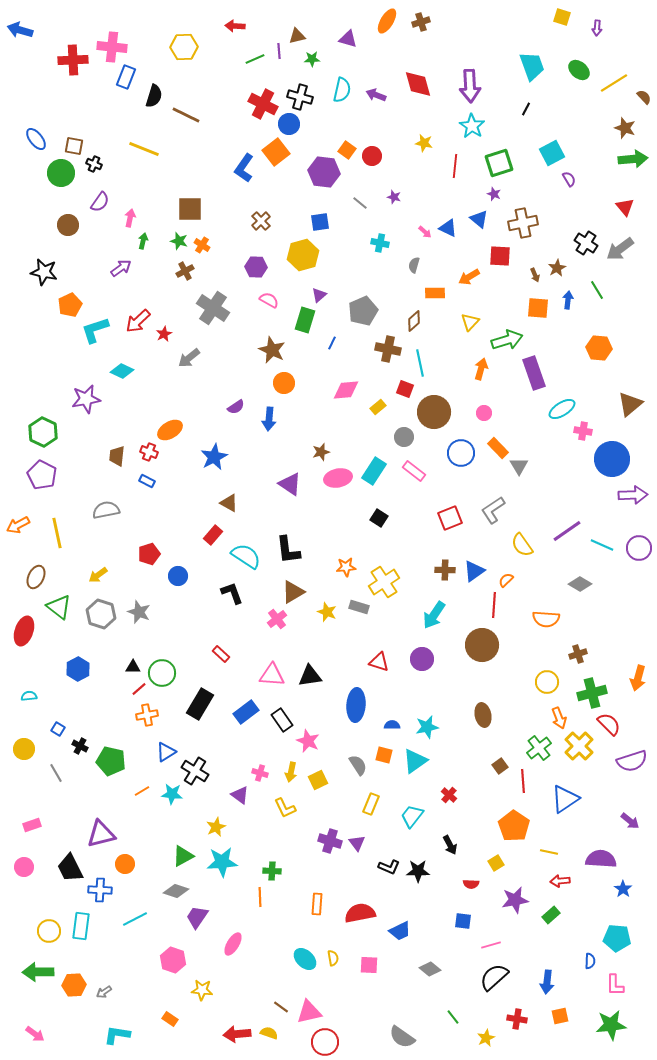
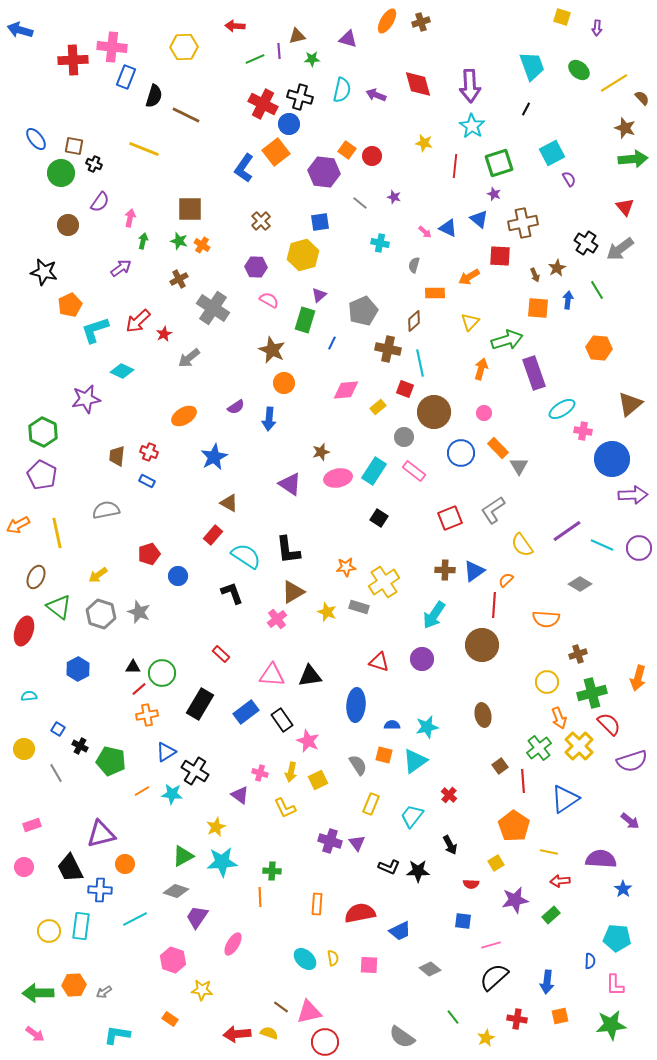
brown semicircle at (644, 97): moved 2 px left, 1 px down
brown cross at (185, 271): moved 6 px left, 8 px down
orange ellipse at (170, 430): moved 14 px right, 14 px up
green arrow at (38, 972): moved 21 px down
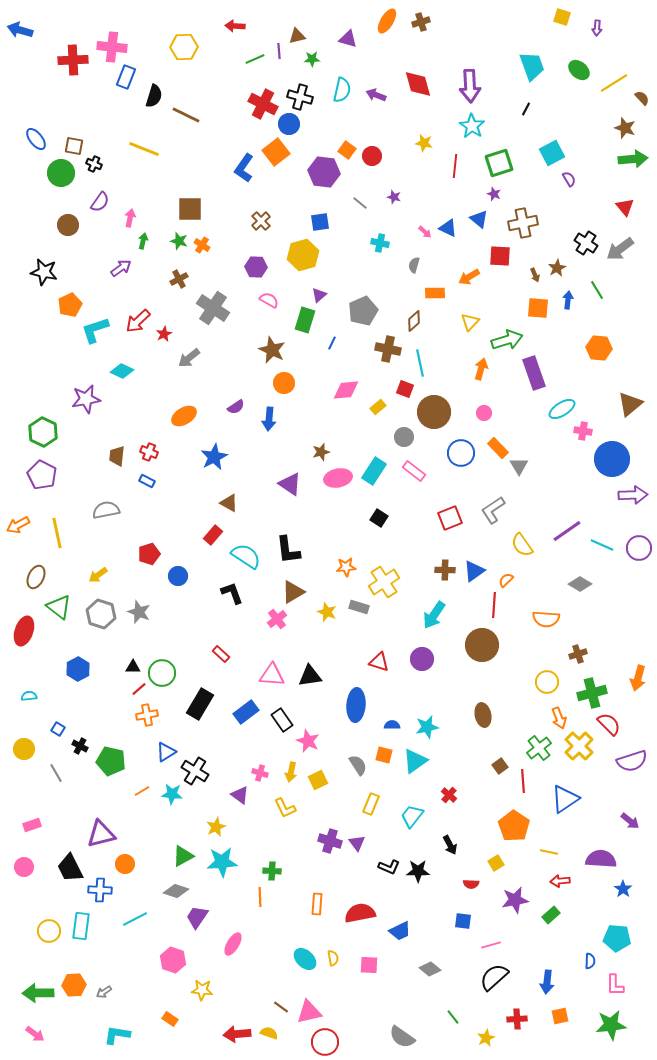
red cross at (517, 1019): rotated 12 degrees counterclockwise
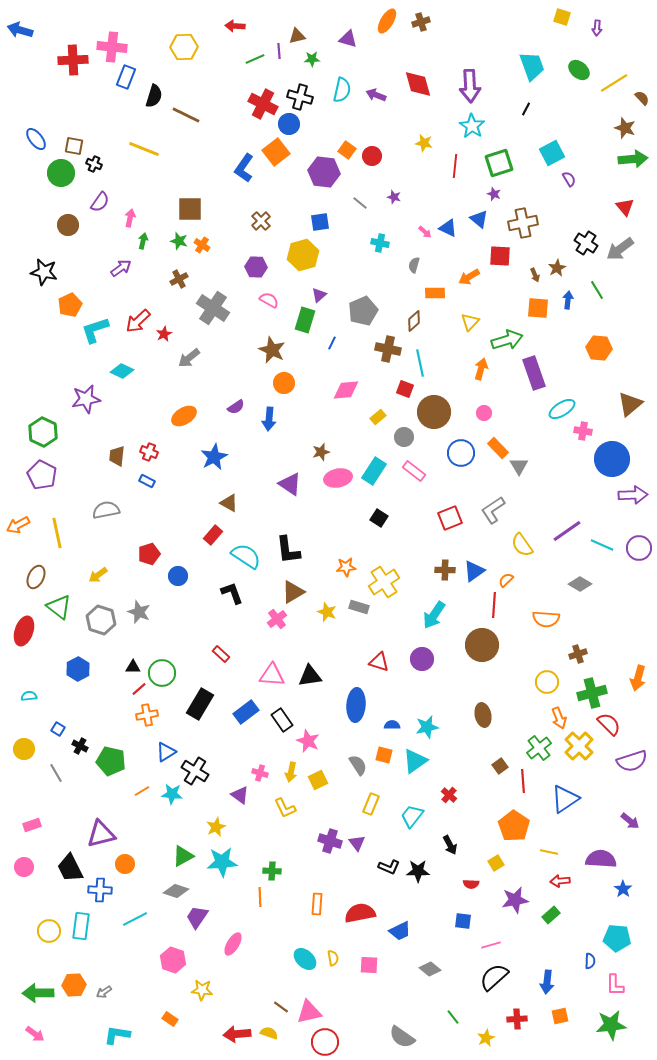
yellow rectangle at (378, 407): moved 10 px down
gray hexagon at (101, 614): moved 6 px down
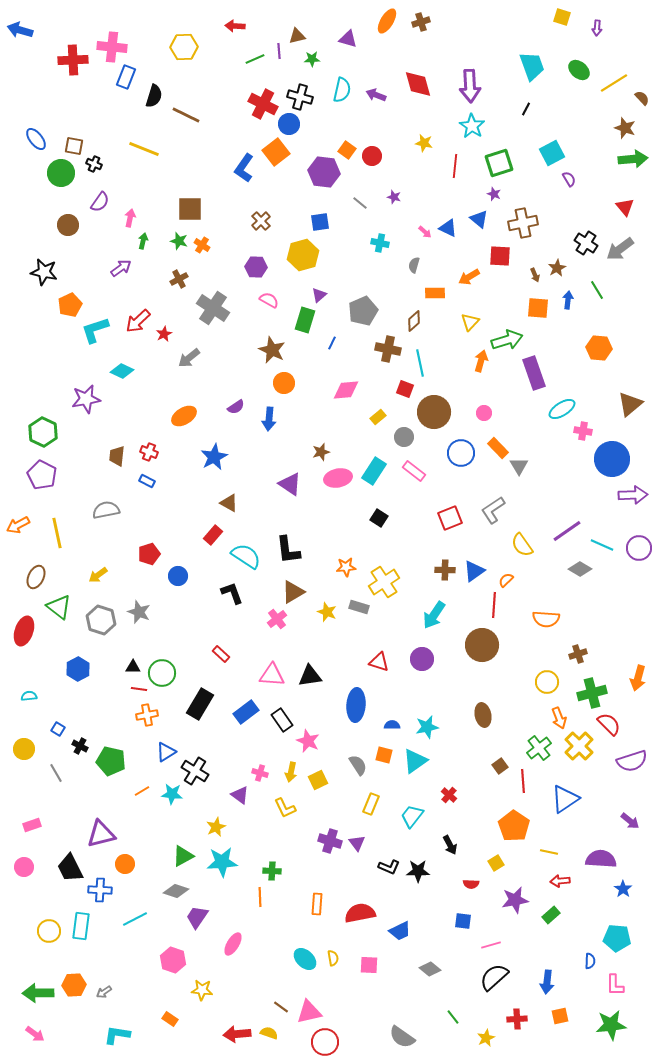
orange arrow at (481, 369): moved 8 px up
gray diamond at (580, 584): moved 15 px up
red line at (139, 689): rotated 49 degrees clockwise
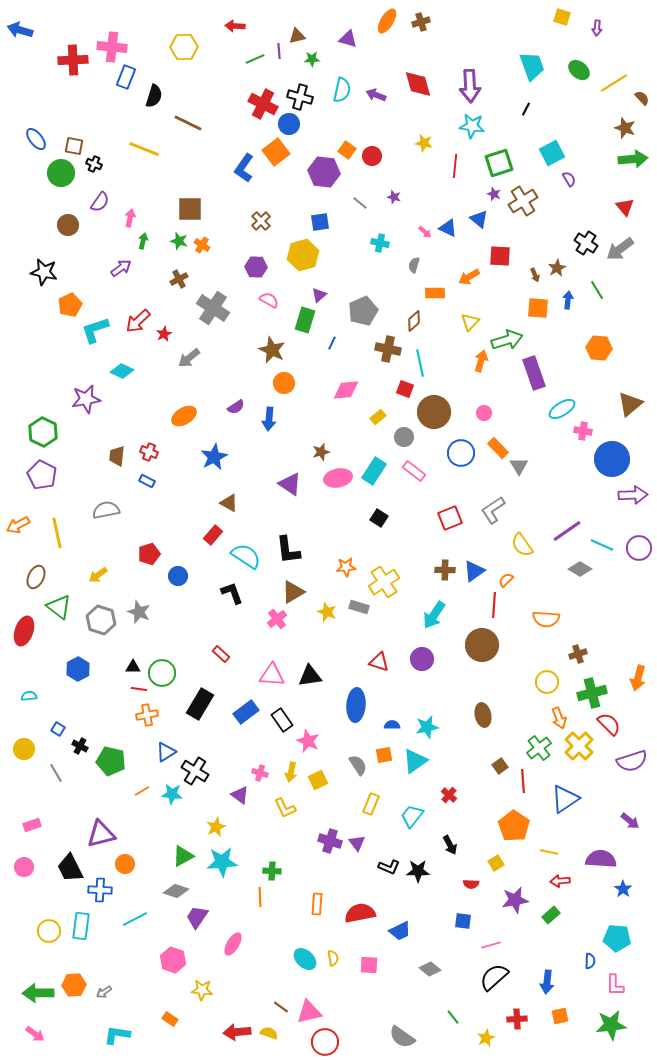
brown line at (186, 115): moved 2 px right, 8 px down
cyan star at (472, 126): rotated 25 degrees counterclockwise
brown cross at (523, 223): moved 22 px up; rotated 20 degrees counterclockwise
orange square at (384, 755): rotated 24 degrees counterclockwise
red arrow at (237, 1034): moved 2 px up
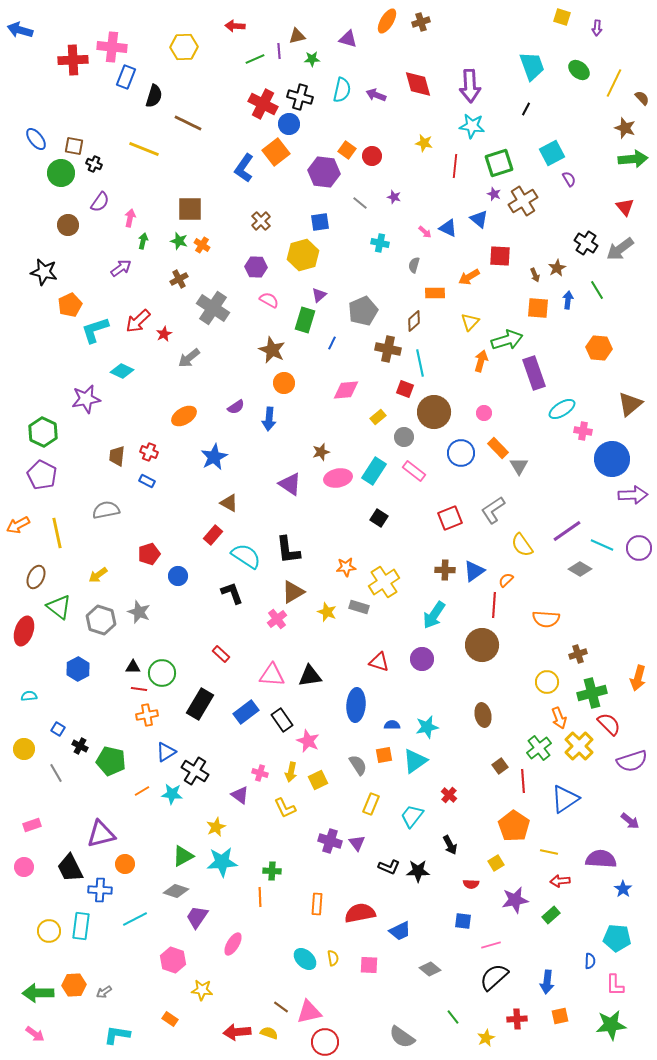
yellow line at (614, 83): rotated 32 degrees counterclockwise
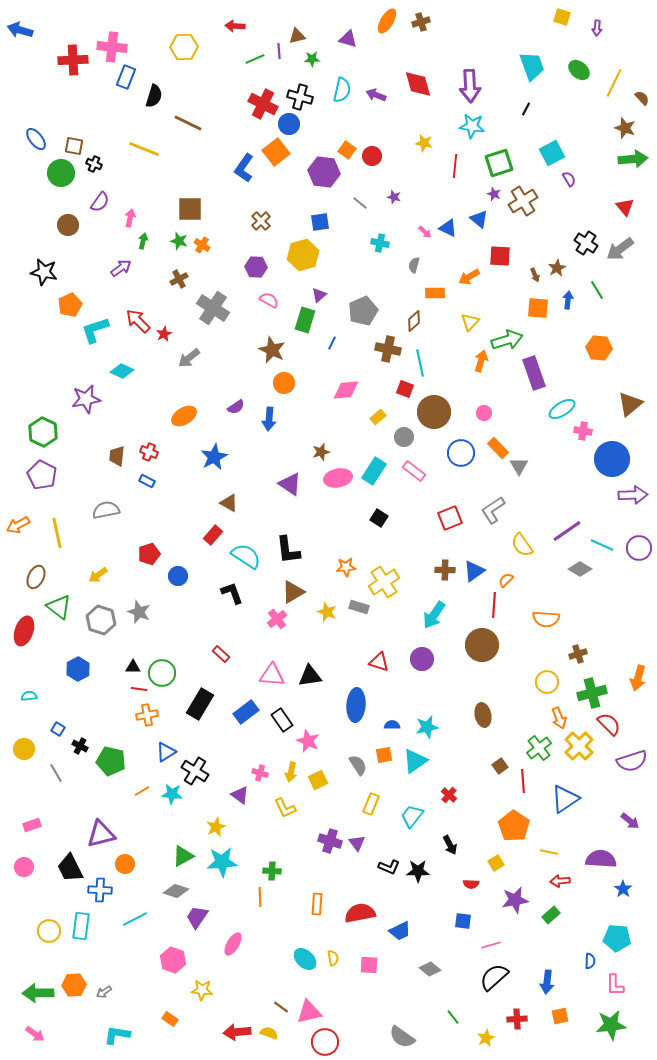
red arrow at (138, 321): rotated 88 degrees clockwise
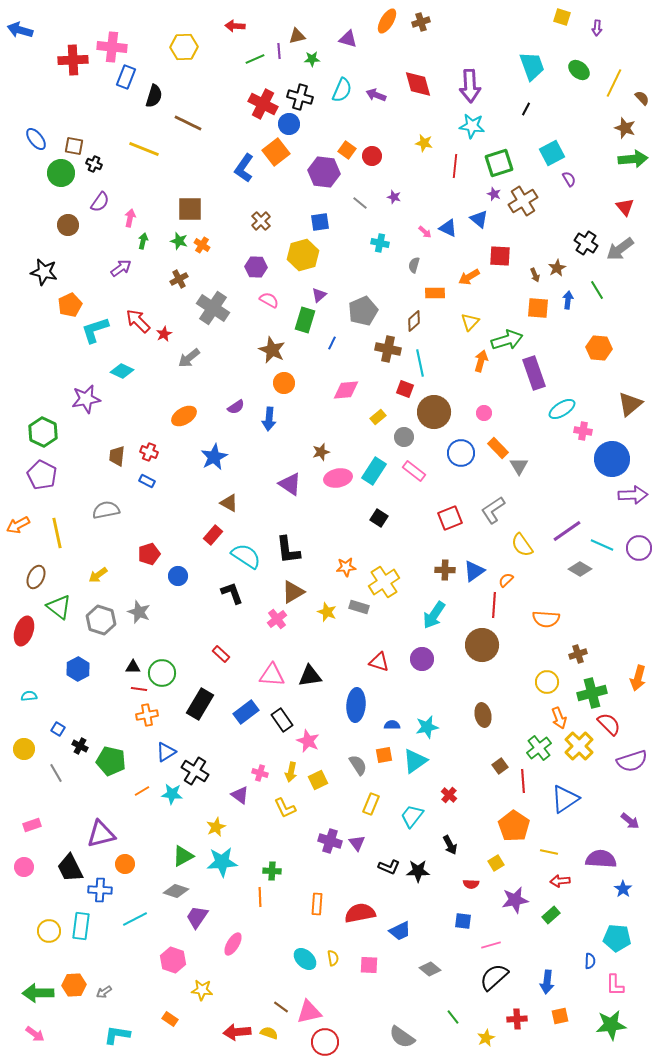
cyan semicircle at (342, 90): rotated 10 degrees clockwise
